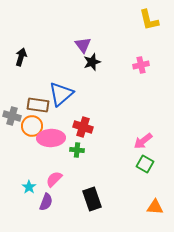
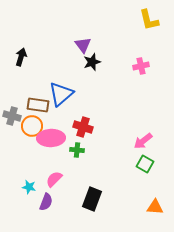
pink cross: moved 1 px down
cyan star: rotated 24 degrees counterclockwise
black rectangle: rotated 40 degrees clockwise
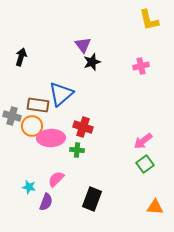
green square: rotated 24 degrees clockwise
pink semicircle: moved 2 px right
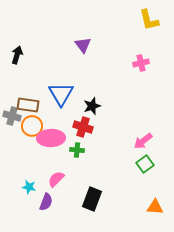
black arrow: moved 4 px left, 2 px up
black star: moved 44 px down
pink cross: moved 3 px up
blue triangle: rotated 20 degrees counterclockwise
brown rectangle: moved 10 px left
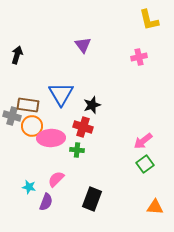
pink cross: moved 2 px left, 6 px up
black star: moved 1 px up
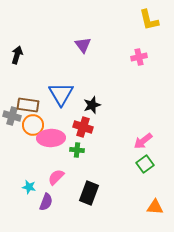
orange circle: moved 1 px right, 1 px up
pink semicircle: moved 2 px up
black rectangle: moved 3 px left, 6 px up
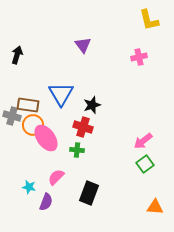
pink ellipse: moved 5 px left; rotated 56 degrees clockwise
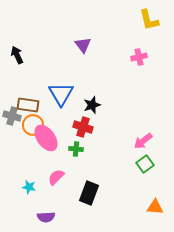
black arrow: rotated 42 degrees counterclockwise
green cross: moved 1 px left, 1 px up
purple semicircle: moved 15 px down; rotated 66 degrees clockwise
